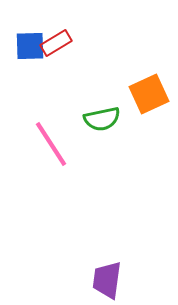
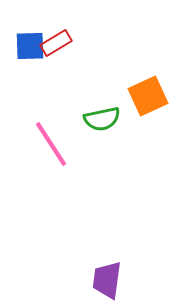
orange square: moved 1 px left, 2 px down
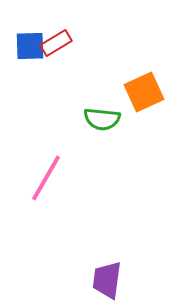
orange square: moved 4 px left, 4 px up
green semicircle: rotated 18 degrees clockwise
pink line: moved 5 px left, 34 px down; rotated 63 degrees clockwise
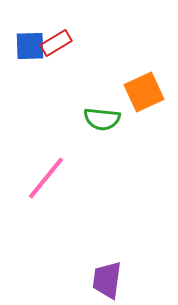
pink line: rotated 9 degrees clockwise
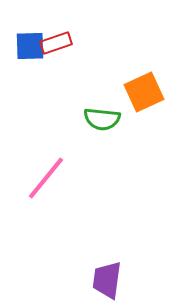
red rectangle: rotated 12 degrees clockwise
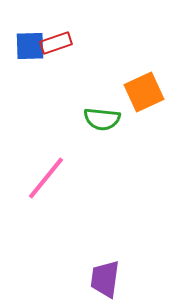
purple trapezoid: moved 2 px left, 1 px up
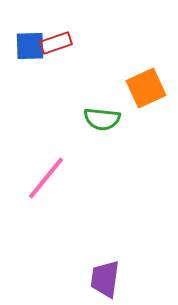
orange square: moved 2 px right, 4 px up
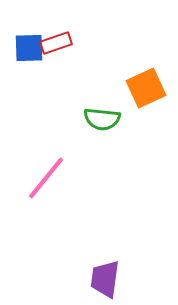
blue square: moved 1 px left, 2 px down
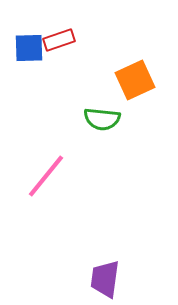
red rectangle: moved 3 px right, 3 px up
orange square: moved 11 px left, 8 px up
pink line: moved 2 px up
